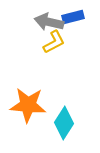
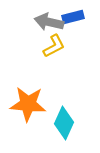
yellow L-shape: moved 4 px down
orange star: moved 1 px up
cyan diamond: rotated 8 degrees counterclockwise
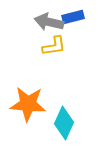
yellow L-shape: rotated 20 degrees clockwise
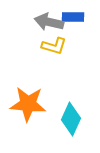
blue rectangle: rotated 15 degrees clockwise
yellow L-shape: rotated 25 degrees clockwise
cyan diamond: moved 7 px right, 4 px up
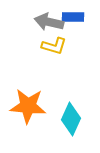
orange star: moved 2 px down
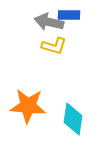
blue rectangle: moved 4 px left, 2 px up
cyan diamond: moved 2 px right; rotated 16 degrees counterclockwise
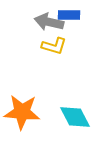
orange star: moved 6 px left, 6 px down
cyan diamond: moved 2 px right, 2 px up; rotated 36 degrees counterclockwise
